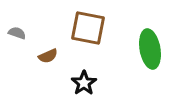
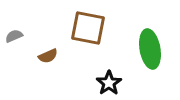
gray semicircle: moved 3 px left, 3 px down; rotated 42 degrees counterclockwise
black star: moved 25 px right
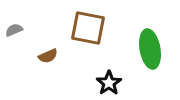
gray semicircle: moved 6 px up
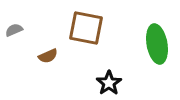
brown square: moved 2 px left
green ellipse: moved 7 px right, 5 px up
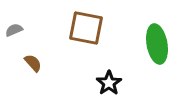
brown semicircle: moved 15 px left, 7 px down; rotated 108 degrees counterclockwise
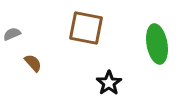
gray semicircle: moved 2 px left, 4 px down
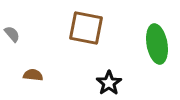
gray semicircle: rotated 72 degrees clockwise
brown semicircle: moved 12 px down; rotated 42 degrees counterclockwise
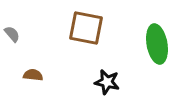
black star: moved 2 px left, 1 px up; rotated 25 degrees counterclockwise
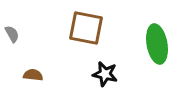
gray semicircle: rotated 12 degrees clockwise
black star: moved 2 px left, 8 px up
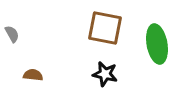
brown square: moved 19 px right
